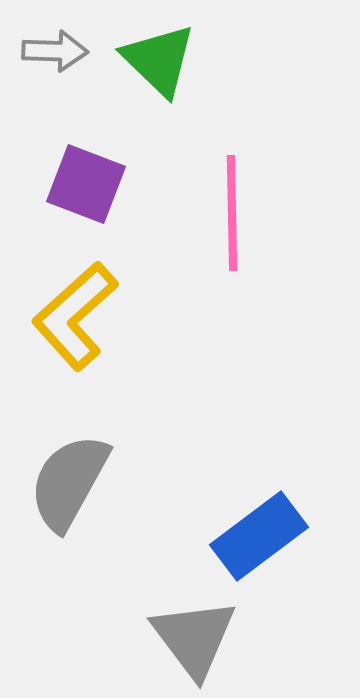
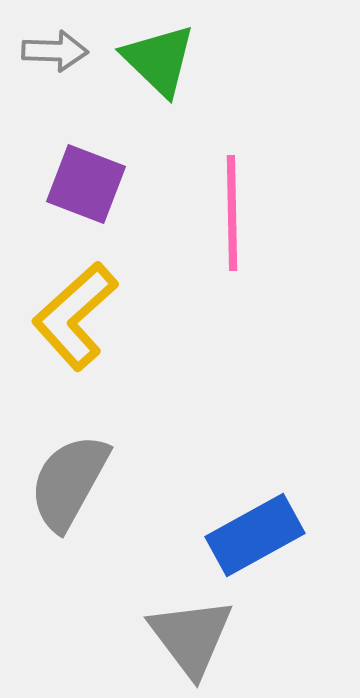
blue rectangle: moved 4 px left, 1 px up; rotated 8 degrees clockwise
gray triangle: moved 3 px left, 1 px up
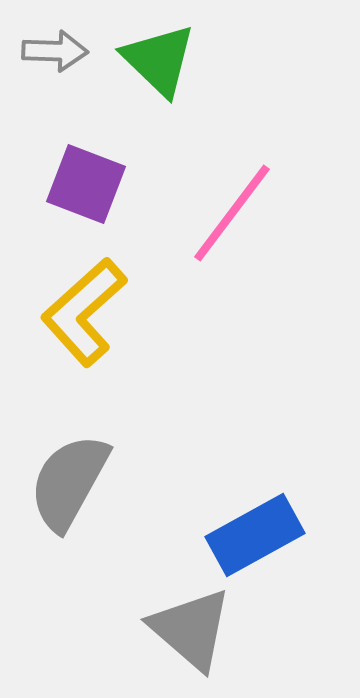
pink line: rotated 38 degrees clockwise
yellow L-shape: moved 9 px right, 4 px up
gray triangle: moved 8 px up; rotated 12 degrees counterclockwise
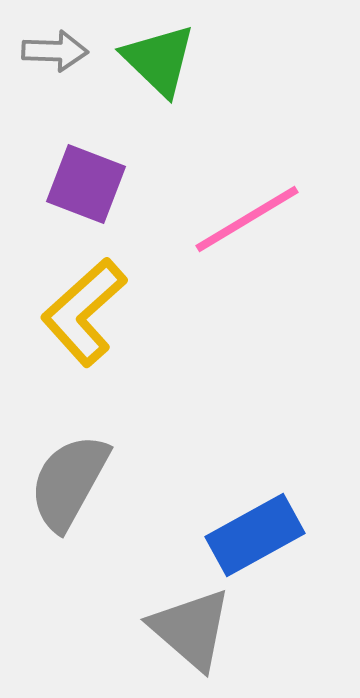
pink line: moved 15 px right, 6 px down; rotated 22 degrees clockwise
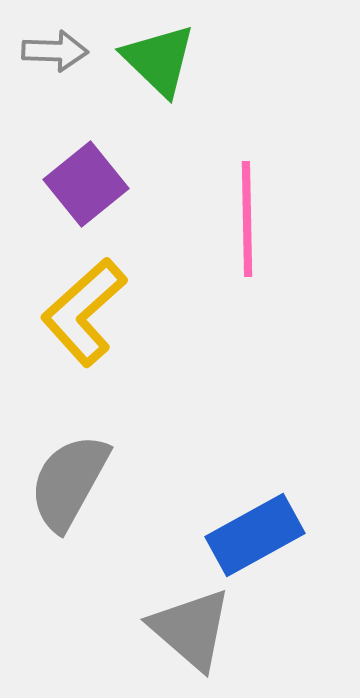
purple square: rotated 30 degrees clockwise
pink line: rotated 60 degrees counterclockwise
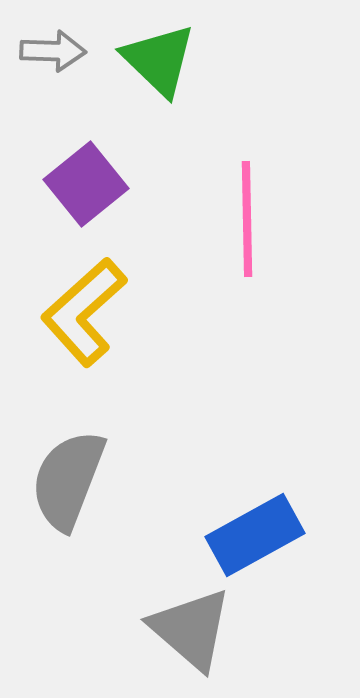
gray arrow: moved 2 px left
gray semicircle: moved 1 px left, 2 px up; rotated 8 degrees counterclockwise
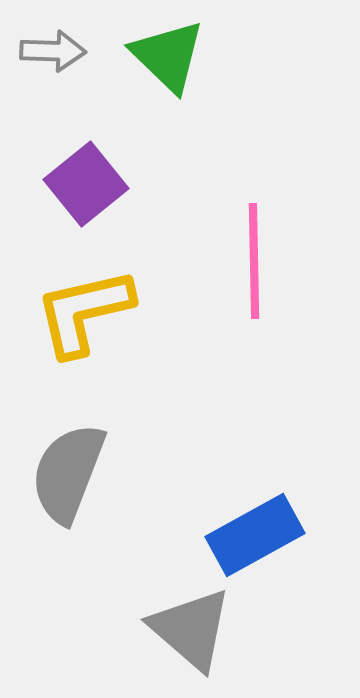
green triangle: moved 9 px right, 4 px up
pink line: moved 7 px right, 42 px down
yellow L-shape: rotated 29 degrees clockwise
gray semicircle: moved 7 px up
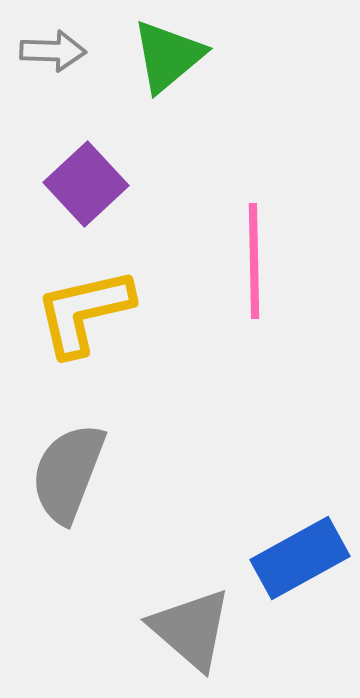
green triangle: rotated 36 degrees clockwise
purple square: rotated 4 degrees counterclockwise
blue rectangle: moved 45 px right, 23 px down
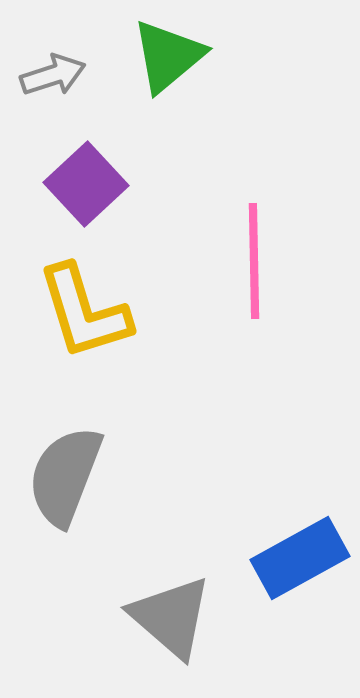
gray arrow: moved 24 px down; rotated 20 degrees counterclockwise
yellow L-shape: rotated 94 degrees counterclockwise
gray semicircle: moved 3 px left, 3 px down
gray triangle: moved 20 px left, 12 px up
